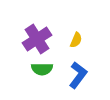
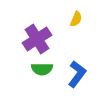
yellow semicircle: moved 21 px up
blue L-shape: moved 1 px left, 1 px up
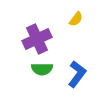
yellow semicircle: rotated 14 degrees clockwise
purple cross: rotated 8 degrees clockwise
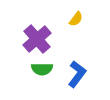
purple cross: rotated 16 degrees counterclockwise
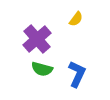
green semicircle: rotated 15 degrees clockwise
blue L-shape: rotated 12 degrees counterclockwise
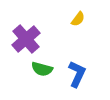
yellow semicircle: moved 2 px right
purple cross: moved 11 px left
